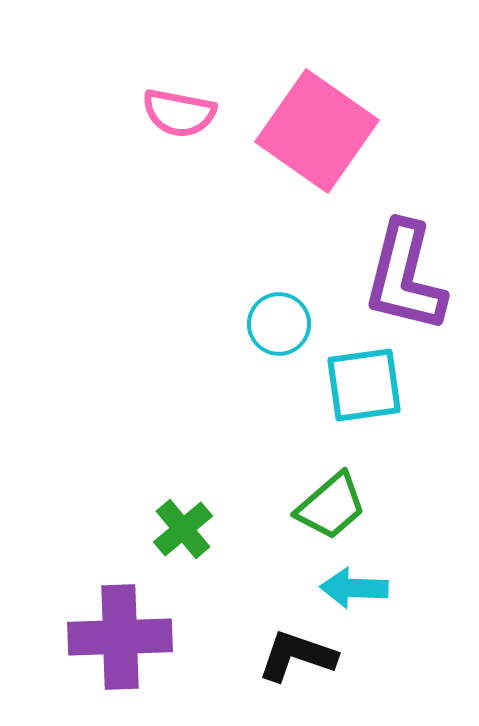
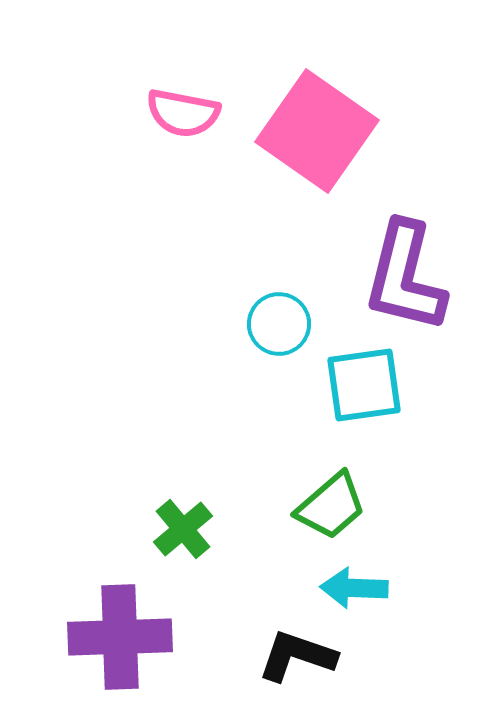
pink semicircle: moved 4 px right
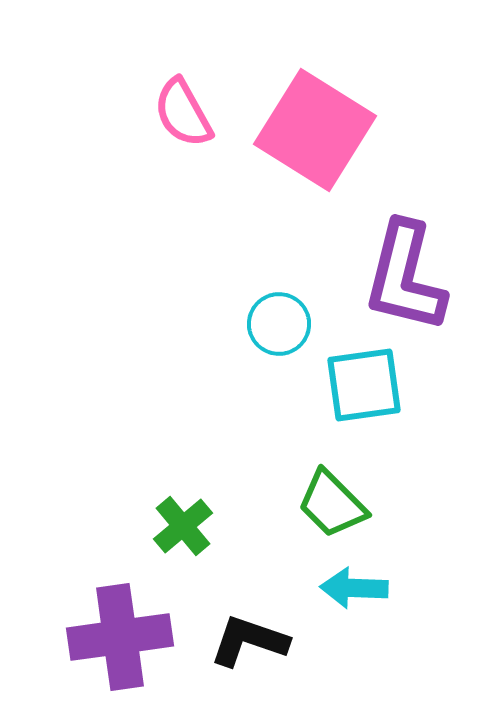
pink semicircle: rotated 50 degrees clockwise
pink square: moved 2 px left, 1 px up; rotated 3 degrees counterclockwise
green trapezoid: moved 1 px right, 2 px up; rotated 86 degrees clockwise
green cross: moved 3 px up
purple cross: rotated 6 degrees counterclockwise
black L-shape: moved 48 px left, 15 px up
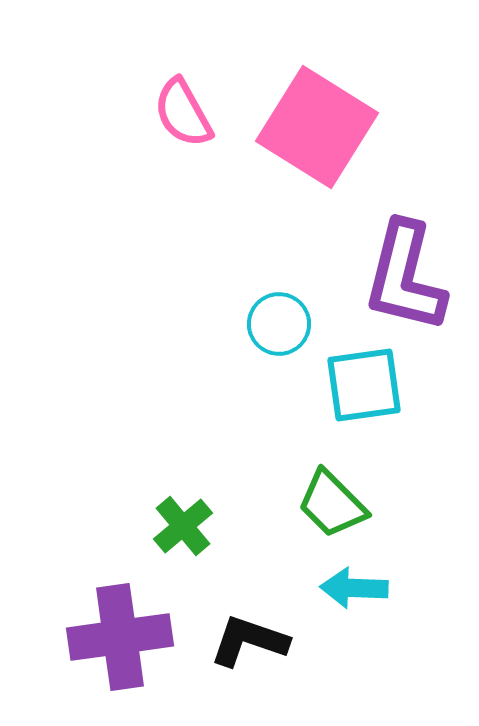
pink square: moved 2 px right, 3 px up
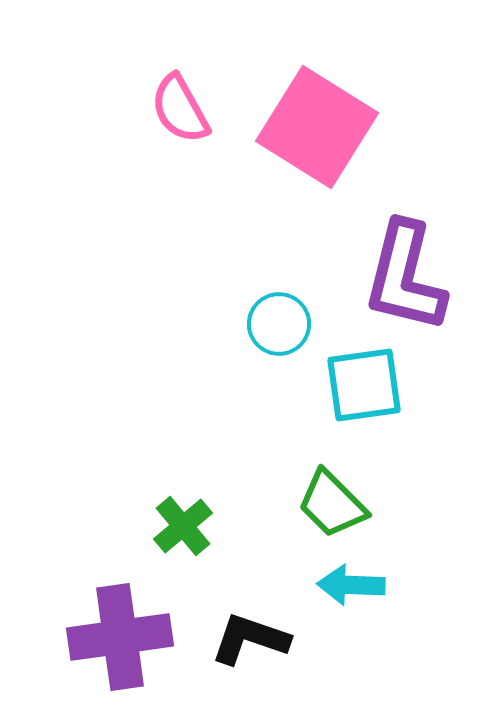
pink semicircle: moved 3 px left, 4 px up
cyan arrow: moved 3 px left, 3 px up
black L-shape: moved 1 px right, 2 px up
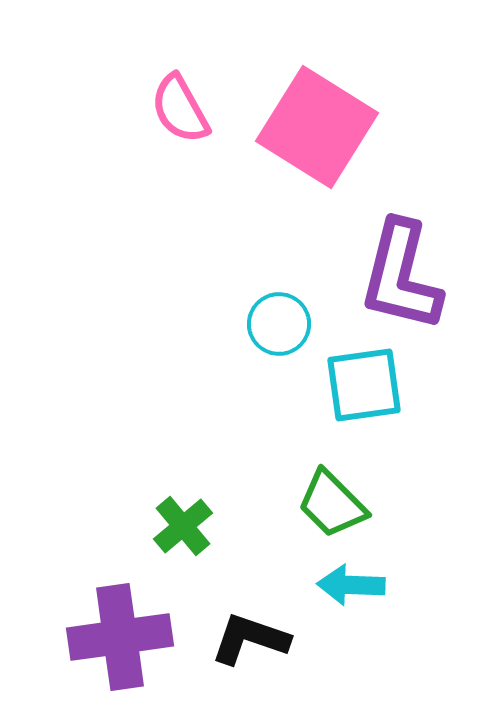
purple L-shape: moved 4 px left, 1 px up
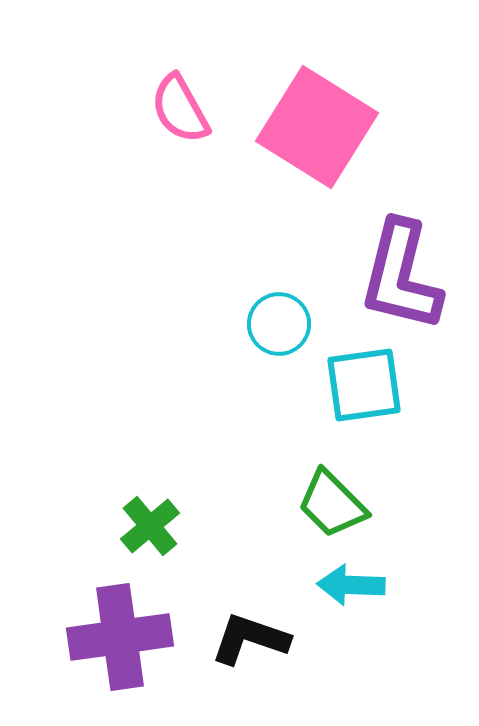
green cross: moved 33 px left
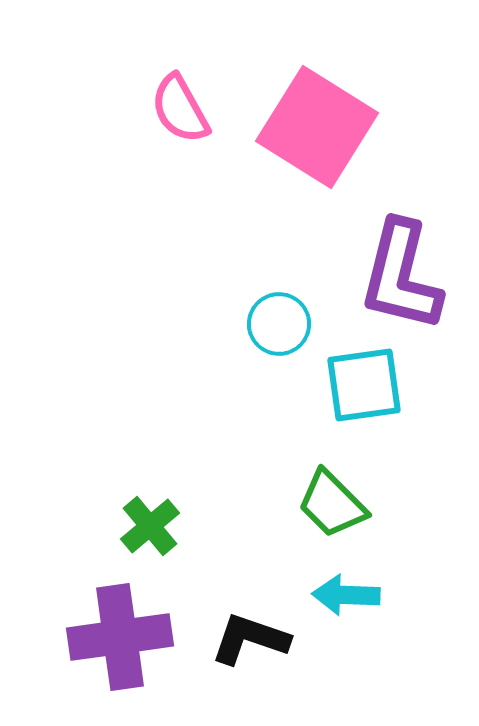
cyan arrow: moved 5 px left, 10 px down
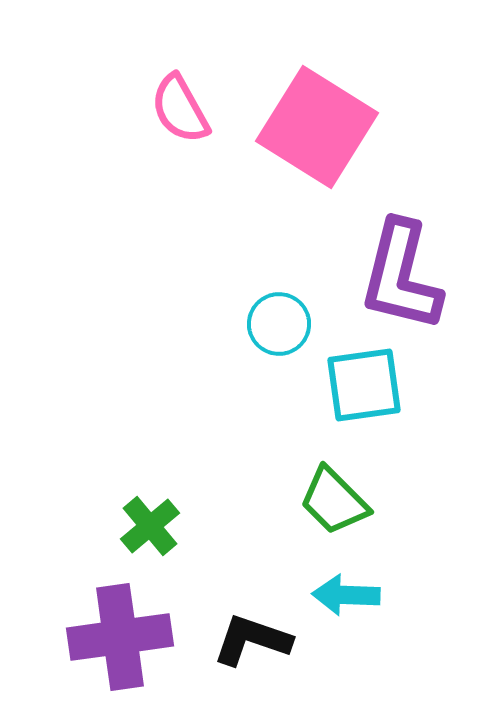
green trapezoid: moved 2 px right, 3 px up
black L-shape: moved 2 px right, 1 px down
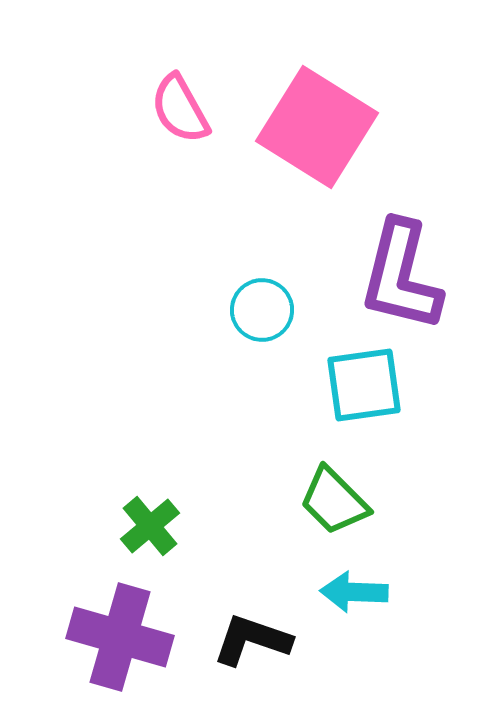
cyan circle: moved 17 px left, 14 px up
cyan arrow: moved 8 px right, 3 px up
purple cross: rotated 24 degrees clockwise
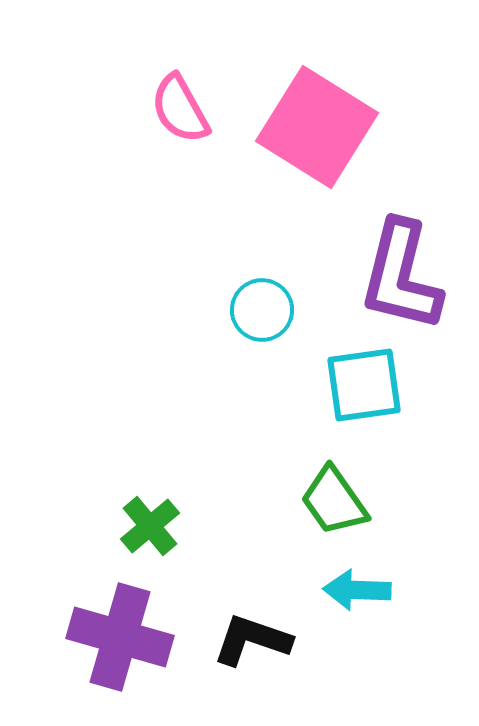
green trapezoid: rotated 10 degrees clockwise
cyan arrow: moved 3 px right, 2 px up
